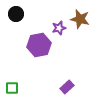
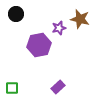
purple rectangle: moved 9 px left
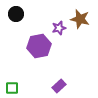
purple hexagon: moved 1 px down
purple rectangle: moved 1 px right, 1 px up
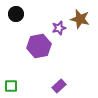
green square: moved 1 px left, 2 px up
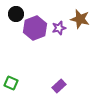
purple hexagon: moved 4 px left, 18 px up; rotated 10 degrees counterclockwise
green square: moved 3 px up; rotated 24 degrees clockwise
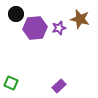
purple hexagon: rotated 15 degrees clockwise
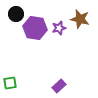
purple hexagon: rotated 15 degrees clockwise
green square: moved 1 px left; rotated 32 degrees counterclockwise
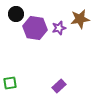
brown star: rotated 24 degrees counterclockwise
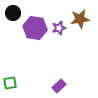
black circle: moved 3 px left, 1 px up
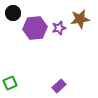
purple hexagon: rotated 15 degrees counterclockwise
green square: rotated 16 degrees counterclockwise
